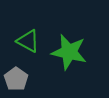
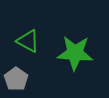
green star: moved 6 px right, 1 px down; rotated 9 degrees counterclockwise
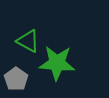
green star: moved 18 px left, 10 px down
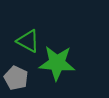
gray pentagon: moved 1 px up; rotated 10 degrees counterclockwise
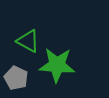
green star: moved 2 px down
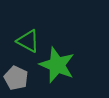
green star: rotated 18 degrees clockwise
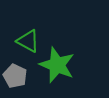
gray pentagon: moved 1 px left, 2 px up
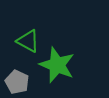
gray pentagon: moved 2 px right, 6 px down
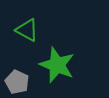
green triangle: moved 1 px left, 11 px up
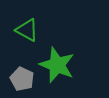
gray pentagon: moved 5 px right, 3 px up
